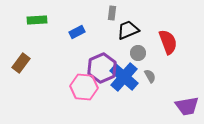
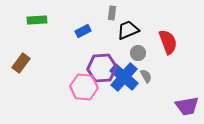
blue rectangle: moved 6 px right, 1 px up
purple hexagon: rotated 20 degrees clockwise
gray semicircle: moved 4 px left
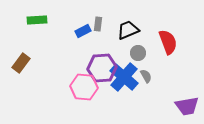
gray rectangle: moved 14 px left, 11 px down
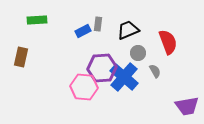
brown rectangle: moved 6 px up; rotated 24 degrees counterclockwise
gray semicircle: moved 9 px right, 5 px up
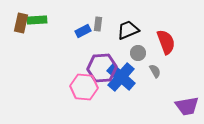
red semicircle: moved 2 px left
brown rectangle: moved 34 px up
blue cross: moved 3 px left
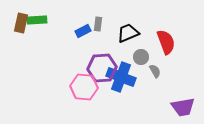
black trapezoid: moved 3 px down
gray circle: moved 3 px right, 4 px down
blue cross: rotated 20 degrees counterclockwise
purple trapezoid: moved 4 px left, 1 px down
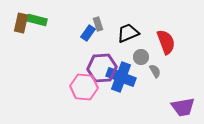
green rectangle: rotated 18 degrees clockwise
gray rectangle: rotated 24 degrees counterclockwise
blue rectangle: moved 5 px right, 2 px down; rotated 28 degrees counterclockwise
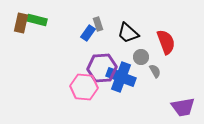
black trapezoid: rotated 115 degrees counterclockwise
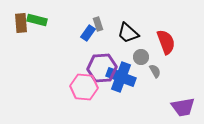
brown rectangle: rotated 18 degrees counterclockwise
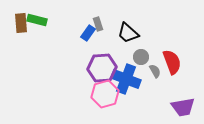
red semicircle: moved 6 px right, 20 px down
blue cross: moved 5 px right, 2 px down
pink hexagon: moved 21 px right, 7 px down; rotated 20 degrees counterclockwise
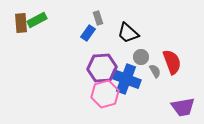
green rectangle: rotated 42 degrees counterclockwise
gray rectangle: moved 6 px up
